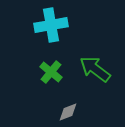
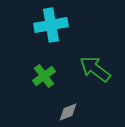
green cross: moved 7 px left, 4 px down; rotated 15 degrees clockwise
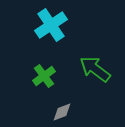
cyan cross: rotated 24 degrees counterclockwise
gray diamond: moved 6 px left
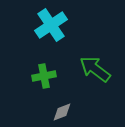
green cross: rotated 25 degrees clockwise
